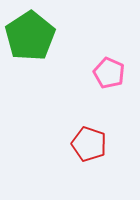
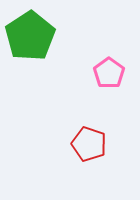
pink pentagon: rotated 12 degrees clockwise
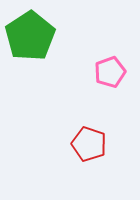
pink pentagon: moved 1 px right, 1 px up; rotated 16 degrees clockwise
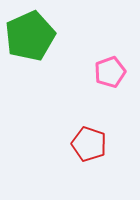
green pentagon: rotated 9 degrees clockwise
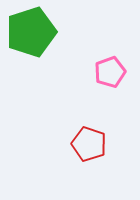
green pentagon: moved 1 px right, 4 px up; rotated 6 degrees clockwise
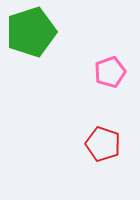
red pentagon: moved 14 px right
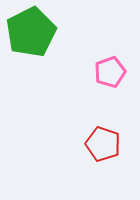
green pentagon: rotated 9 degrees counterclockwise
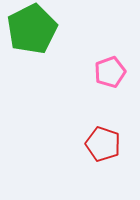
green pentagon: moved 1 px right, 3 px up
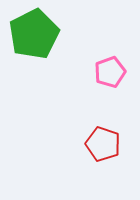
green pentagon: moved 2 px right, 5 px down
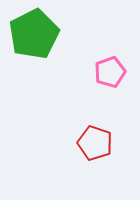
red pentagon: moved 8 px left, 1 px up
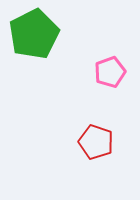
red pentagon: moved 1 px right, 1 px up
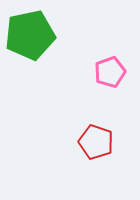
green pentagon: moved 4 px left, 1 px down; rotated 15 degrees clockwise
